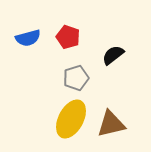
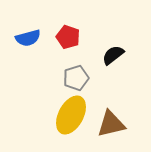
yellow ellipse: moved 4 px up
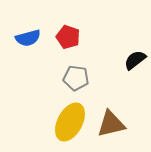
black semicircle: moved 22 px right, 5 px down
gray pentagon: rotated 25 degrees clockwise
yellow ellipse: moved 1 px left, 7 px down
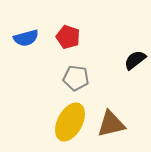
blue semicircle: moved 2 px left
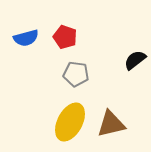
red pentagon: moved 3 px left
gray pentagon: moved 4 px up
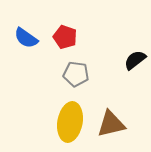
blue semicircle: rotated 50 degrees clockwise
yellow ellipse: rotated 18 degrees counterclockwise
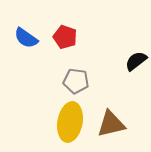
black semicircle: moved 1 px right, 1 px down
gray pentagon: moved 7 px down
